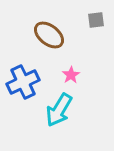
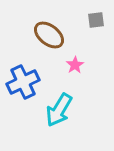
pink star: moved 4 px right, 10 px up
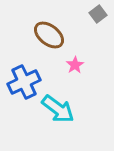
gray square: moved 2 px right, 6 px up; rotated 30 degrees counterclockwise
blue cross: moved 1 px right
cyan arrow: moved 1 px left, 1 px up; rotated 84 degrees counterclockwise
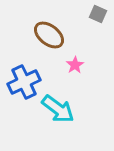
gray square: rotated 30 degrees counterclockwise
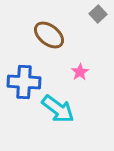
gray square: rotated 24 degrees clockwise
pink star: moved 5 px right, 7 px down
blue cross: rotated 28 degrees clockwise
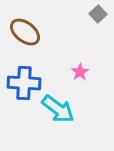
brown ellipse: moved 24 px left, 3 px up
blue cross: moved 1 px down
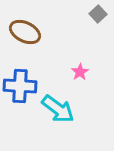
brown ellipse: rotated 12 degrees counterclockwise
blue cross: moved 4 px left, 3 px down
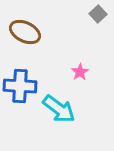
cyan arrow: moved 1 px right
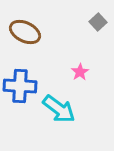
gray square: moved 8 px down
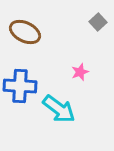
pink star: rotated 12 degrees clockwise
